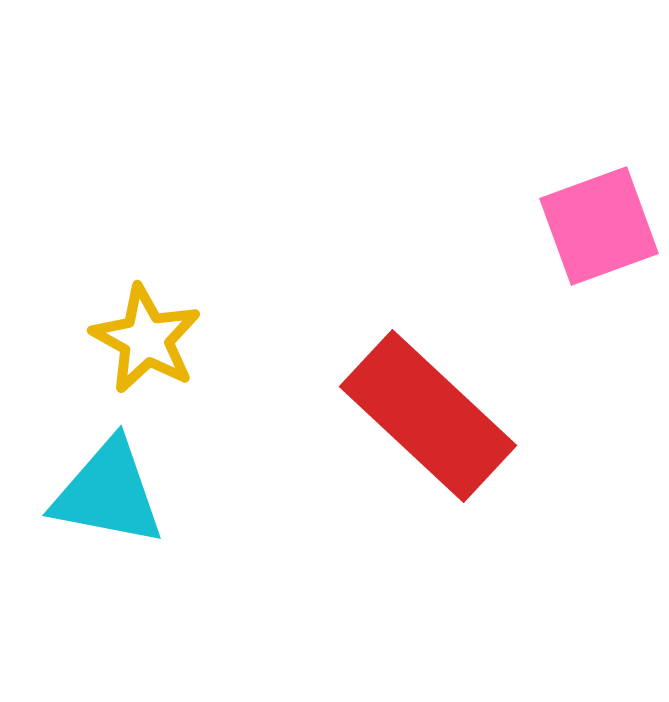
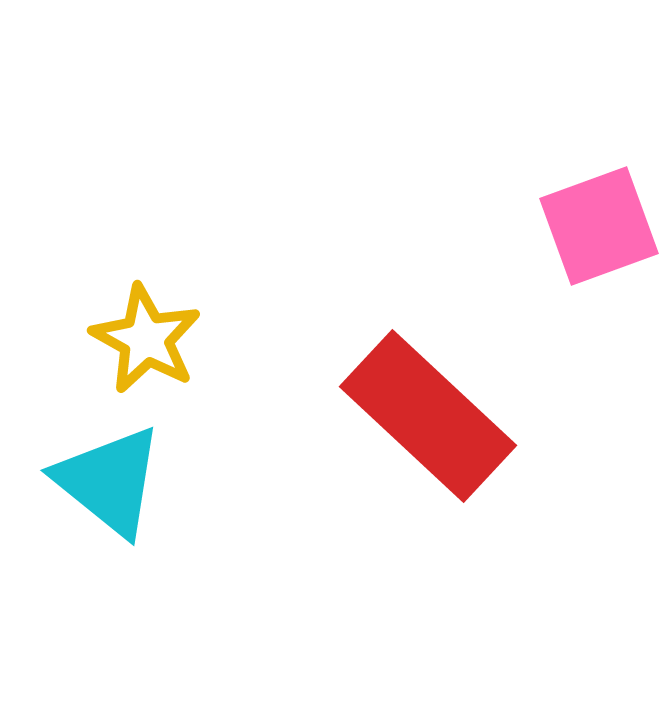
cyan triangle: moved 1 px right, 12 px up; rotated 28 degrees clockwise
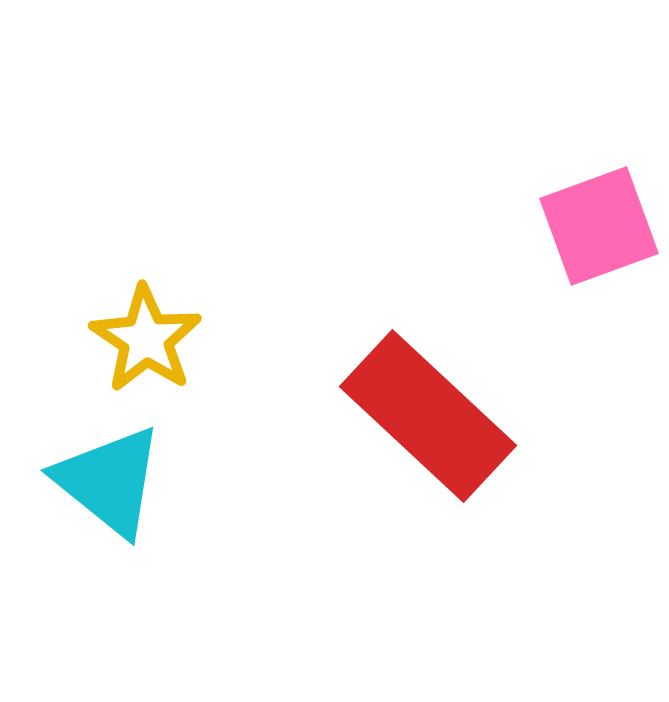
yellow star: rotated 5 degrees clockwise
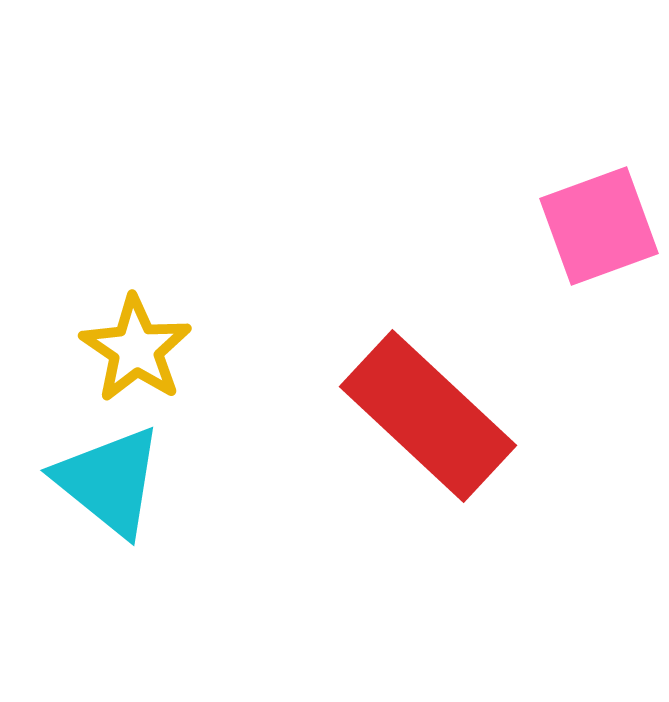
yellow star: moved 10 px left, 10 px down
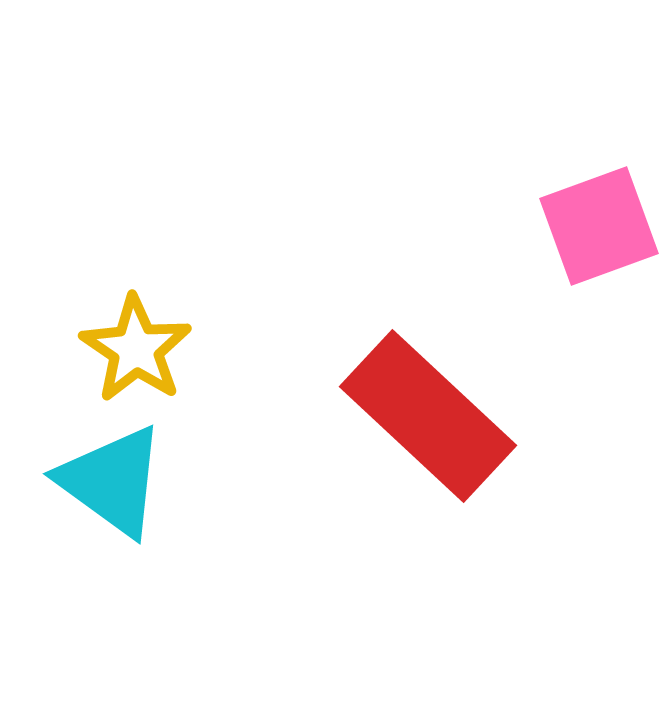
cyan triangle: moved 3 px right; rotated 3 degrees counterclockwise
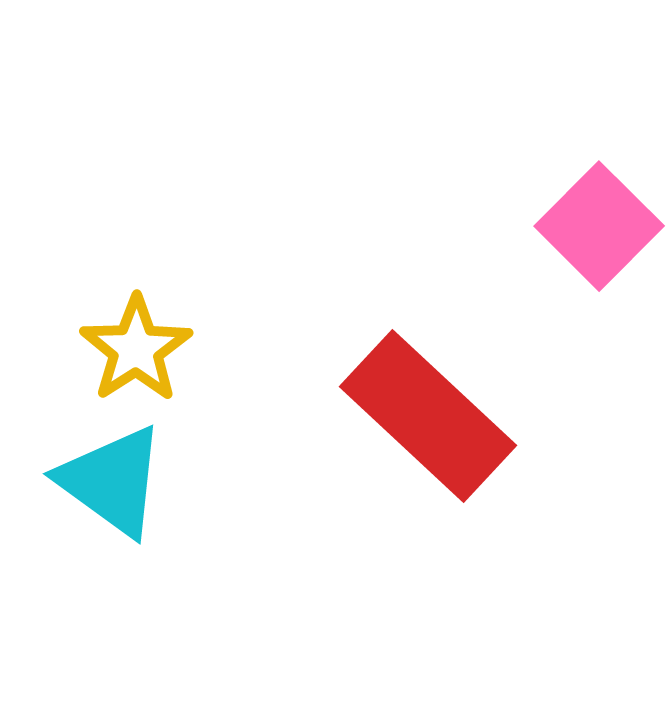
pink square: rotated 25 degrees counterclockwise
yellow star: rotated 5 degrees clockwise
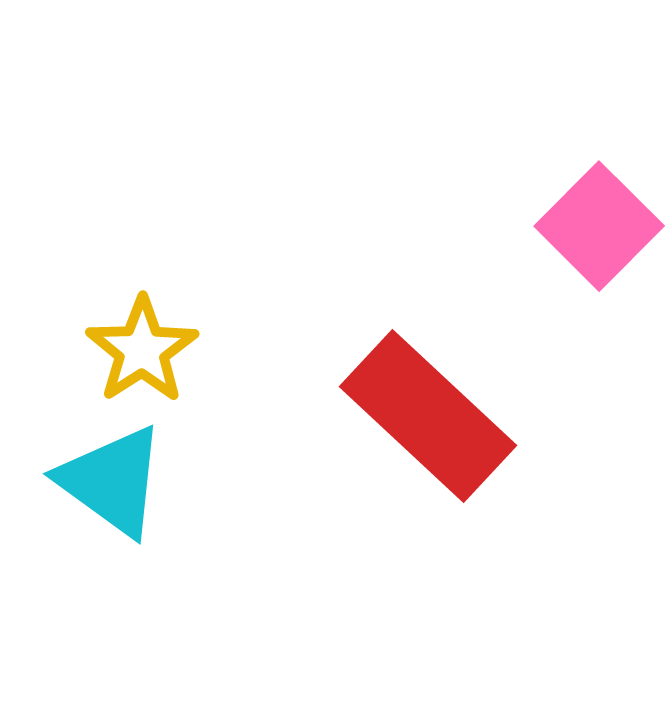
yellow star: moved 6 px right, 1 px down
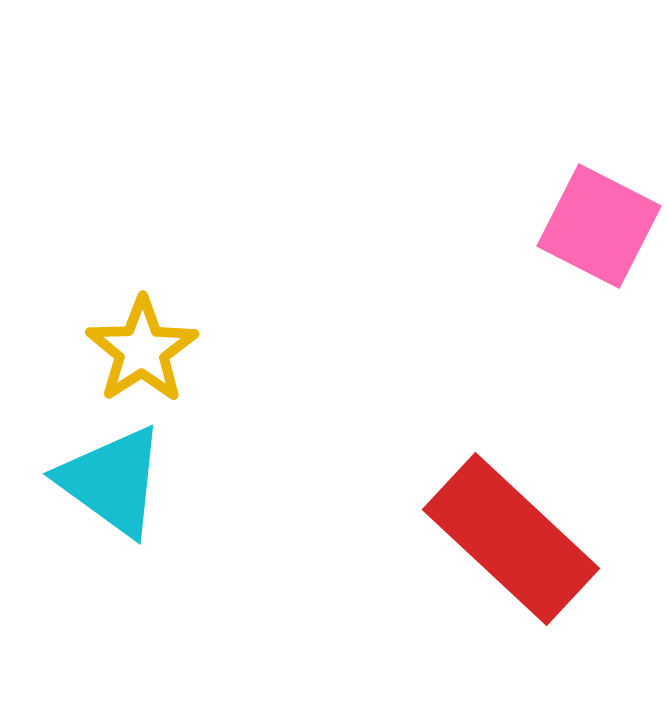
pink square: rotated 18 degrees counterclockwise
red rectangle: moved 83 px right, 123 px down
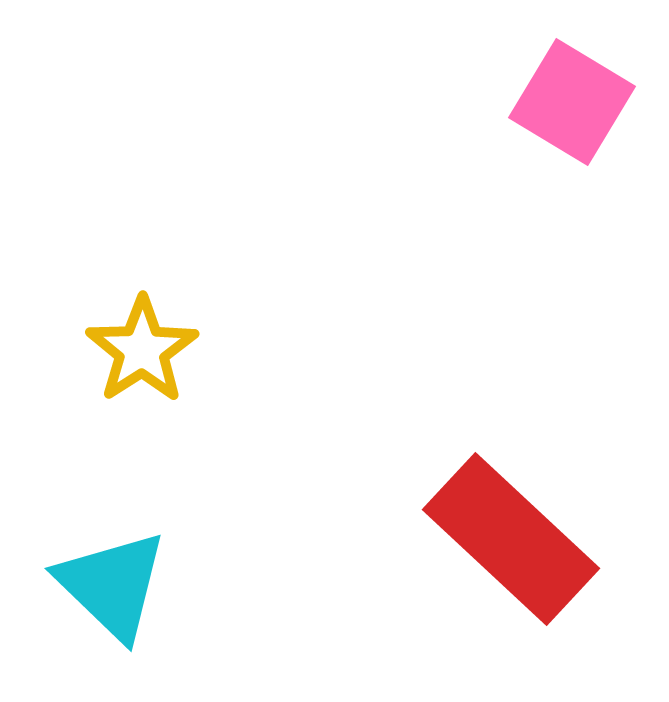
pink square: moved 27 px left, 124 px up; rotated 4 degrees clockwise
cyan triangle: moved 104 px down; rotated 8 degrees clockwise
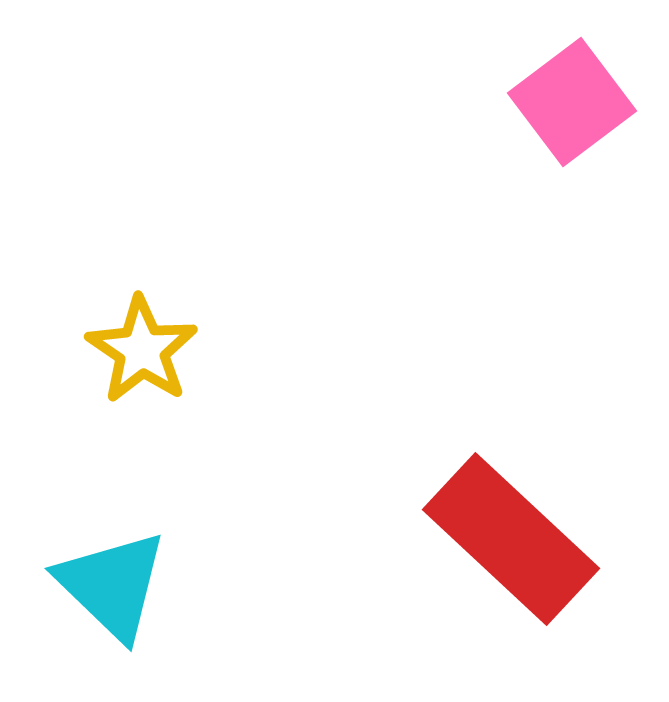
pink square: rotated 22 degrees clockwise
yellow star: rotated 5 degrees counterclockwise
